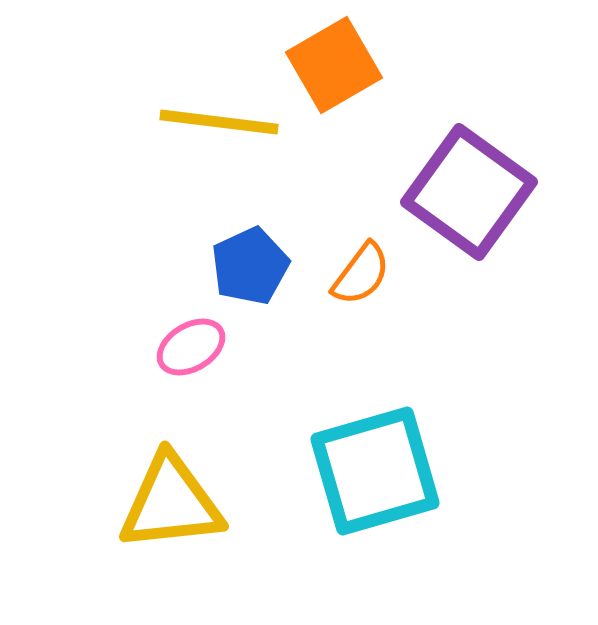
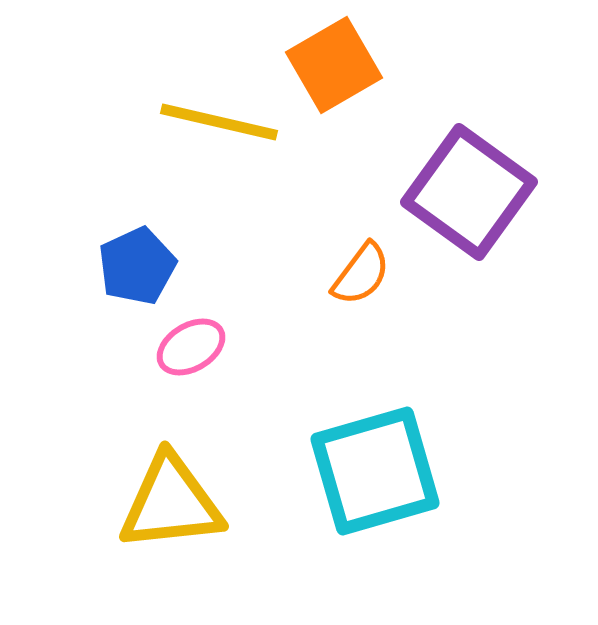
yellow line: rotated 6 degrees clockwise
blue pentagon: moved 113 px left
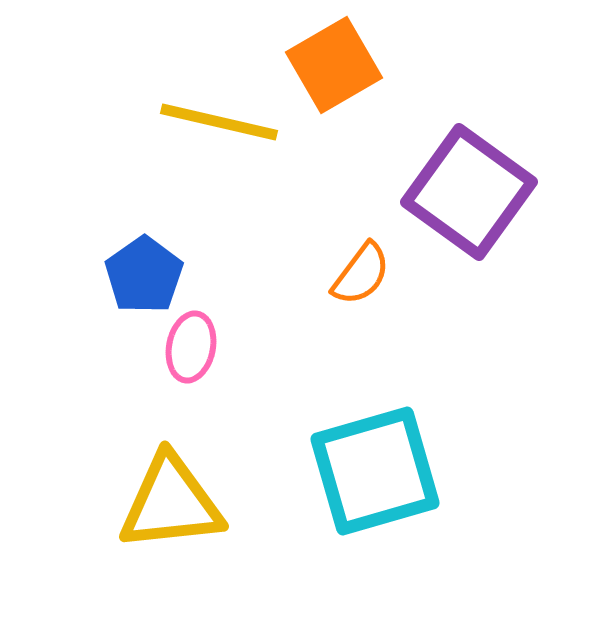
blue pentagon: moved 7 px right, 9 px down; rotated 10 degrees counterclockwise
pink ellipse: rotated 48 degrees counterclockwise
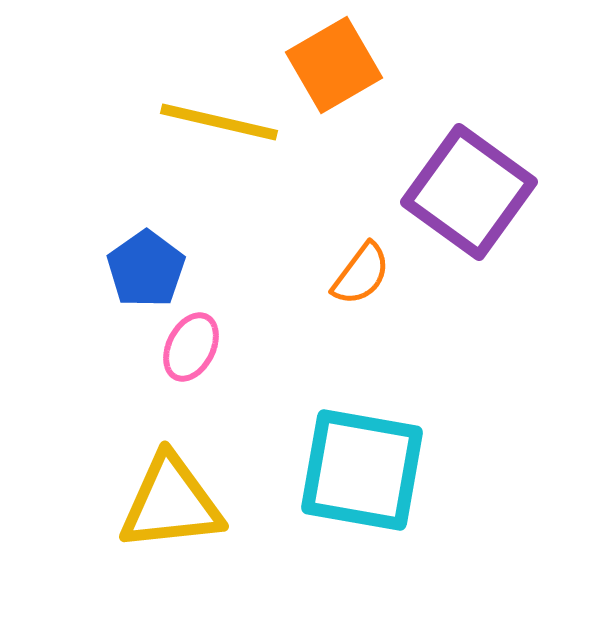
blue pentagon: moved 2 px right, 6 px up
pink ellipse: rotated 16 degrees clockwise
cyan square: moved 13 px left, 1 px up; rotated 26 degrees clockwise
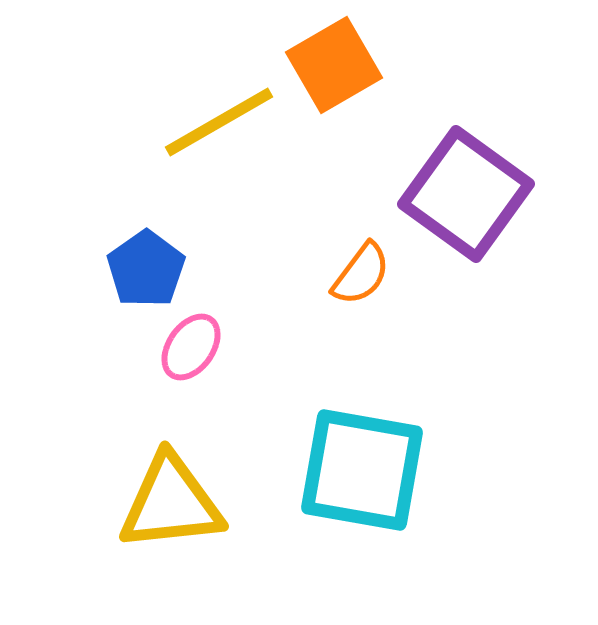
yellow line: rotated 43 degrees counterclockwise
purple square: moved 3 px left, 2 px down
pink ellipse: rotated 8 degrees clockwise
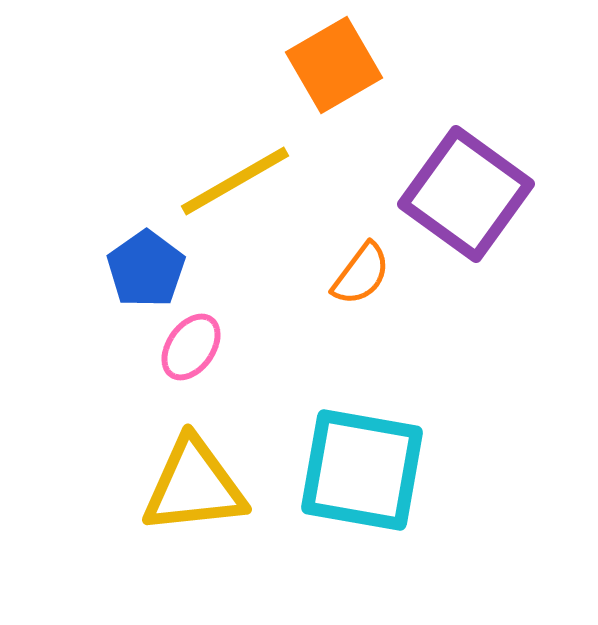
yellow line: moved 16 px right, 59 px down
yellow triangle: moved 23 px right, 17 px up
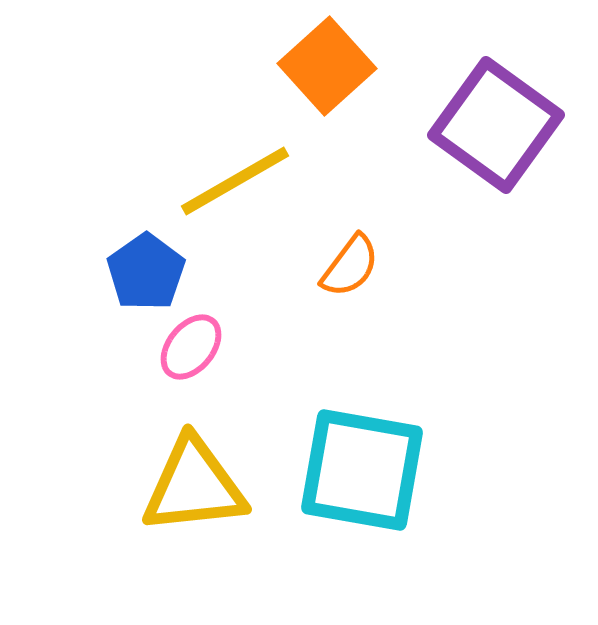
orange square: moved 7 px left, 1 px down; rotated 12 degrees counterclockwise
purple square: moved 30 px right, 69 px up
blue pentagon: moved 3 px down
orange semicircle: moved 11 px left, 8 px up
pink ellipse: rotated 4 degrees clockwise
